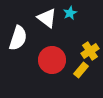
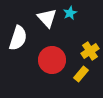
white triangle: rotated 10 degrees clockwise
yellow rectangle: moved 4 px down
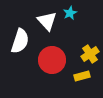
white triangle: moved 3 px down
white semicircle: moved 2 px right, 3 px down
yellow cross: moved 3 px down
yellow rectangle: moved 1 px right, 2 px down; rotated 35 degrees clockwise
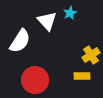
white semicircle: rotated 15 degrees clockwise
yellow cross: moved 1 px right, 1 px down
red circle: moved 17 px left, 20 px down
yellow rectangle: rotated 14 degrees clockwise
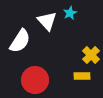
yellow cross: rotated 12 degrees counterclockwise
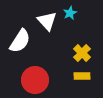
yellow cross: moved 9 px left, 2 px up
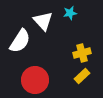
cyan star: rotated 16 degrees clockwise
white triangle: moved 4 px left
yellow cross: rotated 30 degrees clockwise
yellow rectangle: rotated 42 degrees counterclockwise
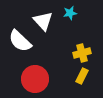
white semicircle: rotated 100 degrees clockwise
yellow rectangle: rotated 21 degrees counterclockwise
red circle: moved 1 px up
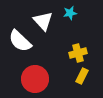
yellow cross: moved 4 px left
